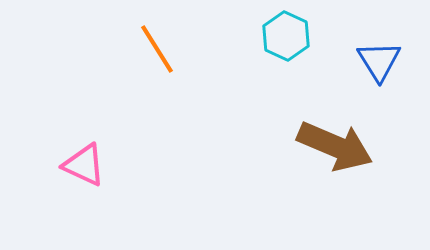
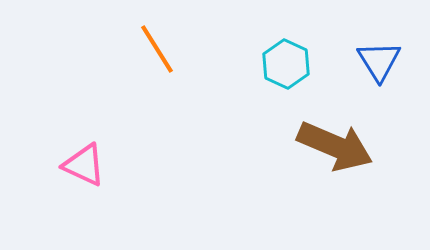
cyan hexagon: moved 28 px down
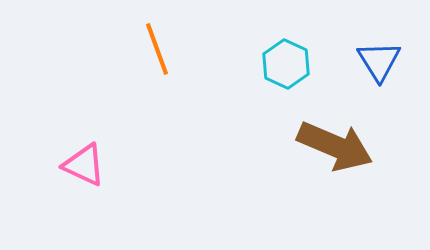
orange line: rotated 12 degrees clockwise
